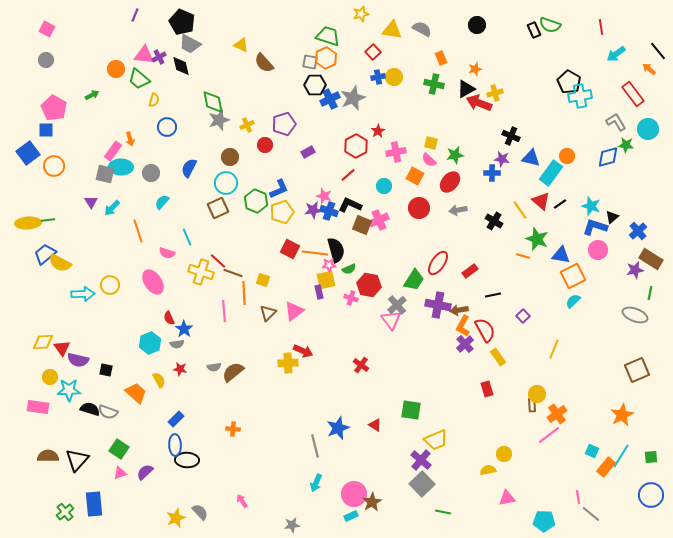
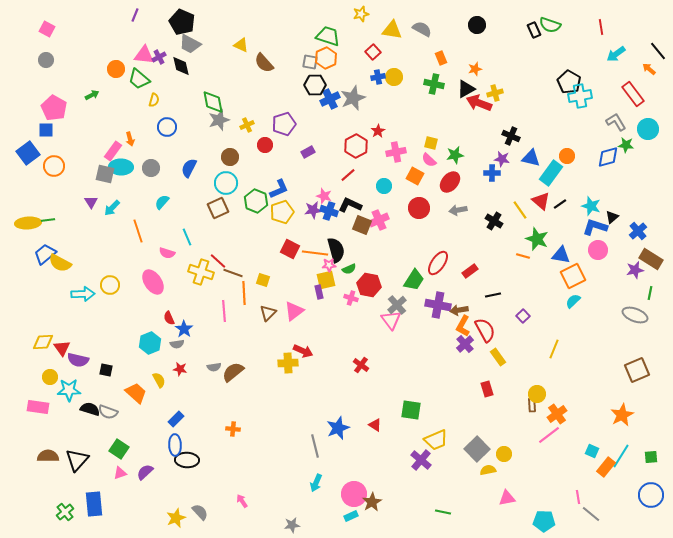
gray circle at (151, 173): moved 5 px up
gray square at (422, 484): moved 55 px right, 35 px up
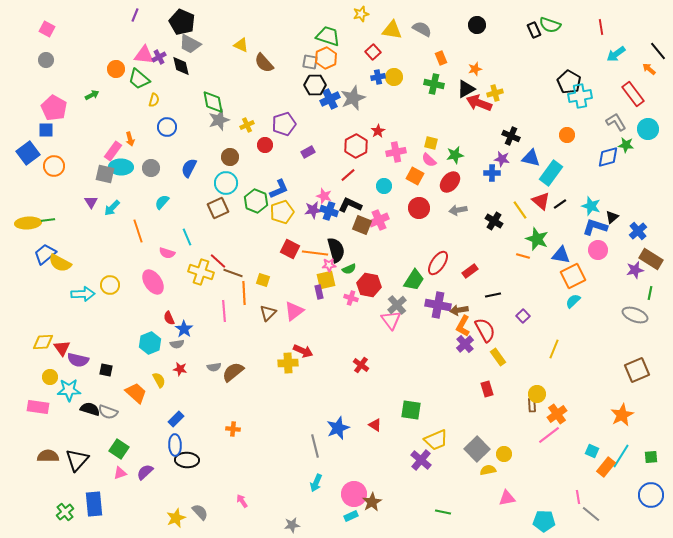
orange circle at (567, 156): moved 21 px up
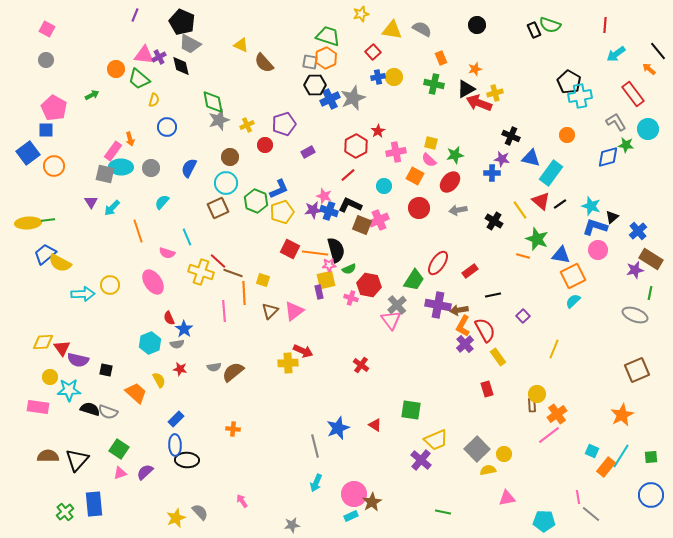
red line at (601, 27): moved 4 px right, 2 px up; rotated 14 degrees clockwise
brown triangle at (268, 313): moved 2 px right, 2 px up
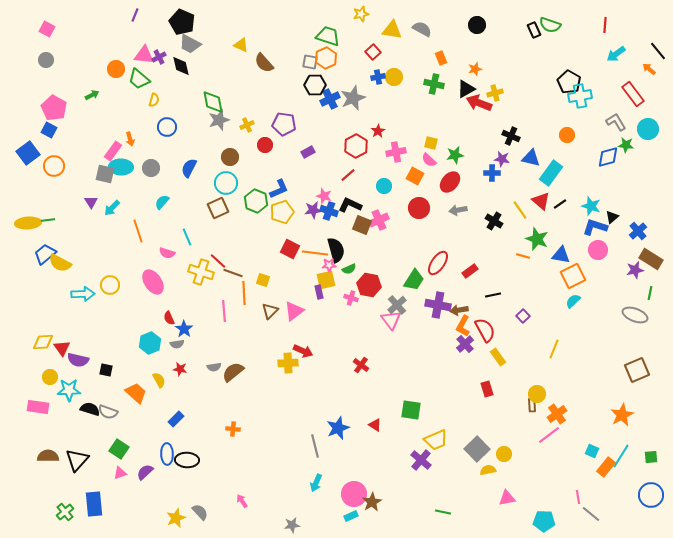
purple pentagon at (284, 124): rotated 25 degrees clockwise
blue square at (46, 130): moved 3 px right; rotated 28 degrees clockwise
blue ellipse at (175, 445): moved 8 px left, 9 px down
